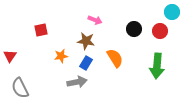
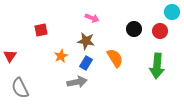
pink arrow: moved 3 px left, 2 px up
orange star: rotated 16 degrees counterclockwise
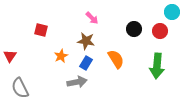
pink arrow: rotated 24 degrees clockwise
red square: rotated 24 degrees clockwise
orange semicircle: moved 1 px right, 1 px down
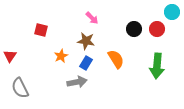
red circle: moved 3 px left, 2 px up
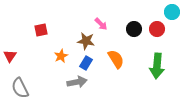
pink arrow: moved 9 px right, 6 px down
red square: rotated 24 degrees counterclockwise
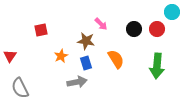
blue rectangle: rotated 48 degrees counterclockwise
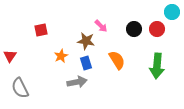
pink arrow: moved 2 px down
orange semicircle: moved 1 px right, 1 px down
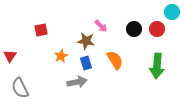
orange semicircle: moved 2 px left
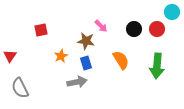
orange semicircle: moved 6 px right
